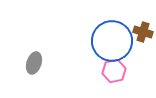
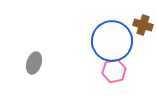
brown cross: moved 7 px up
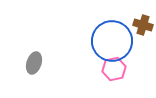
pink hexagon: moved 2 px up
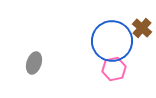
brown cross: moved 1 px left, 3 px down; rotated 24 degrees clockwise
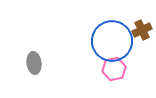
brown cross: moved 2 px down; rotated 24 degrees clockwise
gray ellipse: rotated 25 degrees counterclockwise
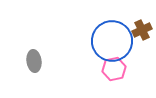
gray ellipse: moved 2 px up
